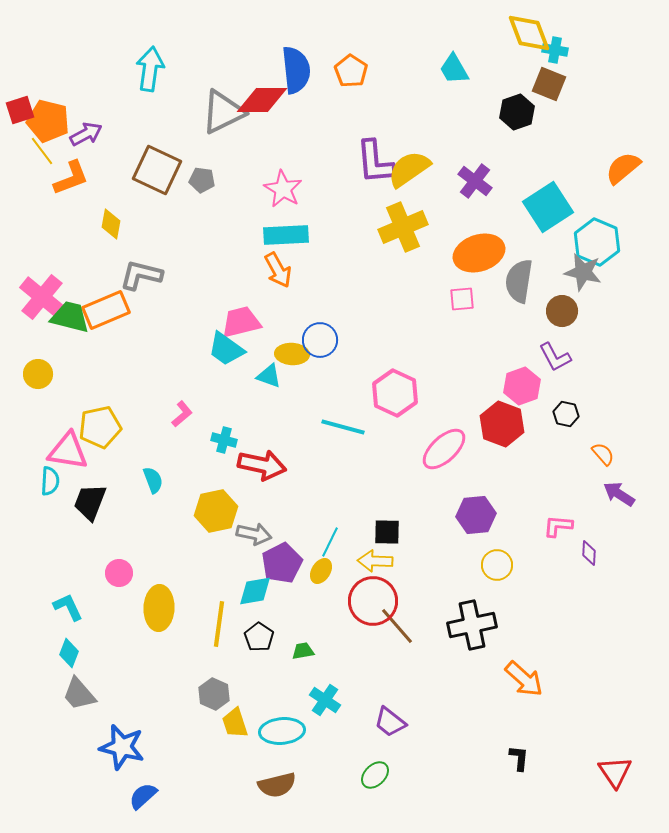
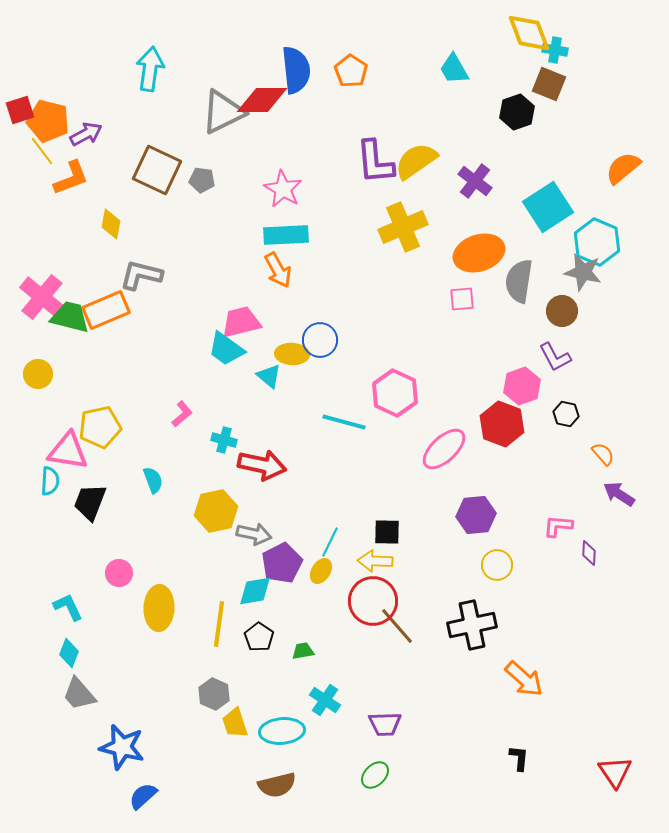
yellow semicircle at (409, 169): moved 7 px right, 8 px up
cyan triangle at (269, 376): rotated 20 degrees clockwise
cyan line at (343, 427): moved 1 px right, 5 px up
purple trapezoid at (390, 722): moved 5 px left, 2 px down; rotated 40 degrees counterclockwise
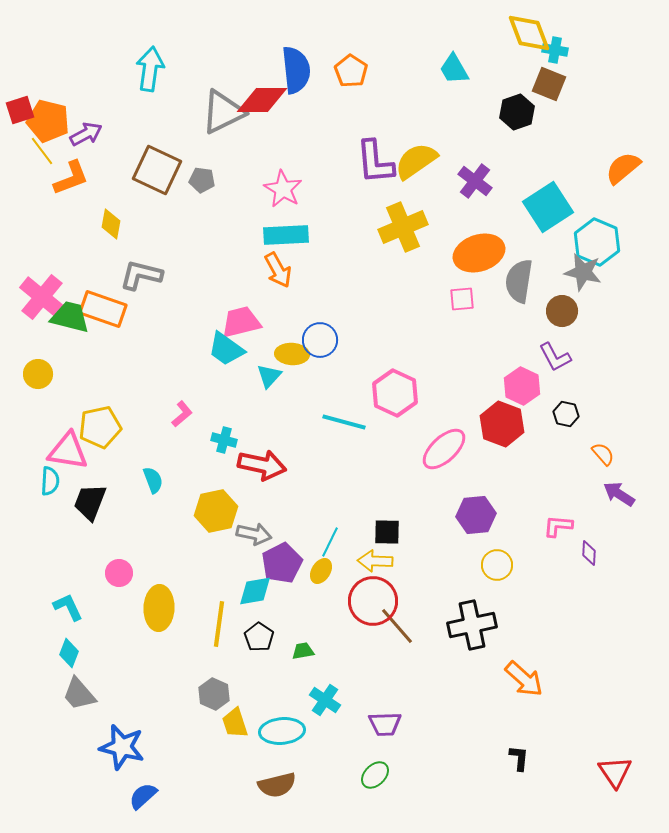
orange rectangle at (106, 310): moved 3 px left, 1 px up; rotated 42 degrees clockwise
cyan triangle at (269, 376): rotated 32 degrees clockwise
pink hexagon at (522, 386): rotated 15 degrees counterclockwise
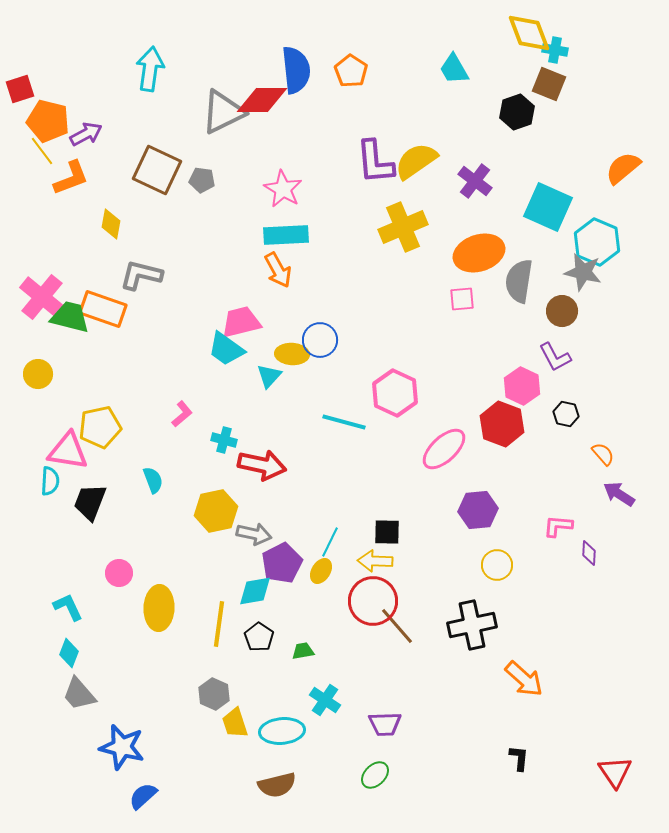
red square at (20, 110): moved 21 px up
cyan square at (548, 207): rotated 33 degrees counterclockwise
purple hexagon at (476, 515): moved 2 px right, 5 px up
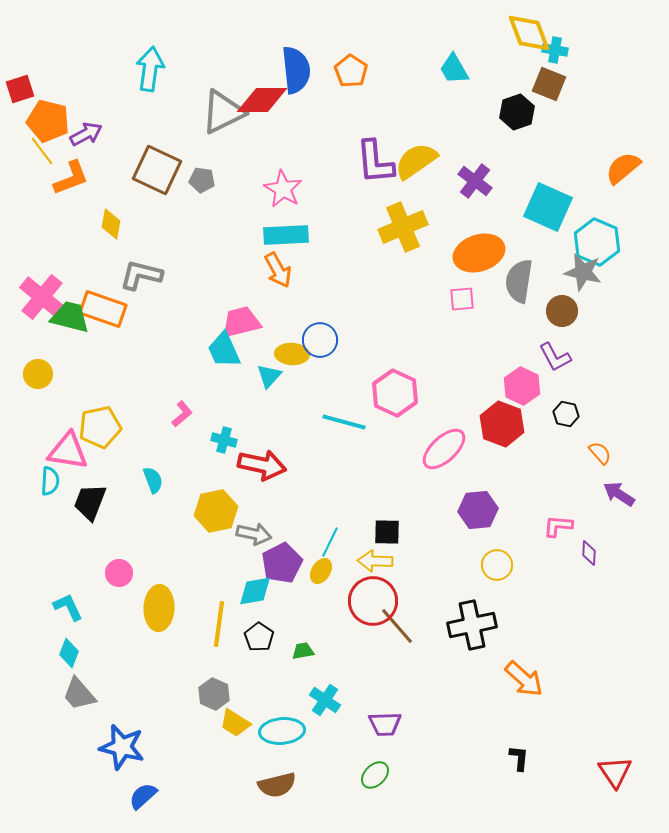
cyan trapezoid at (226, 349): moved 2 px left, 1 px down; rotated 30 degrees clockwise
orange semicircle at (603, 454): moved 3 px left, 1 px up
yellow trapezoid at (235, 723): rotated 40 degrees counterclockwise
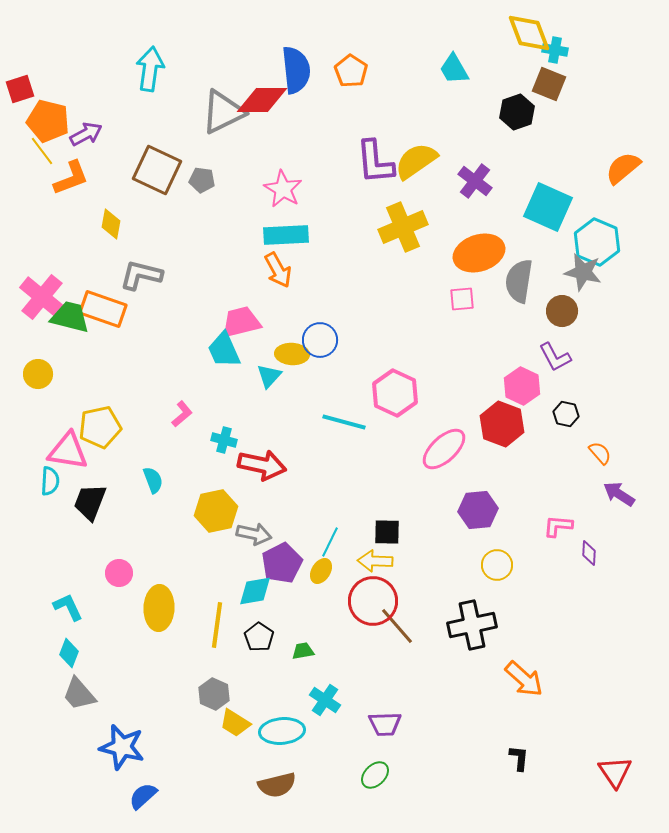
yellow line at (219, 624): moved 2 px left, 1 px down
